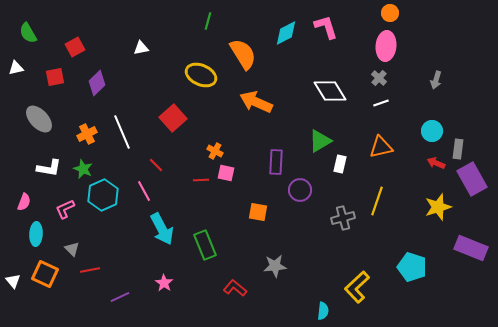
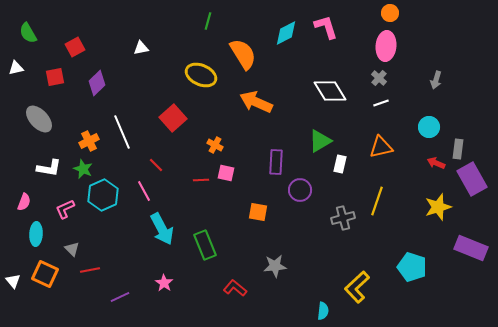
cyan circle at (432, 131): moved 3 px left, 4 px up
orange cross at (87, 134): moved 2 px right, 7 px down
orange cross at (215, 151): moved 6 px up
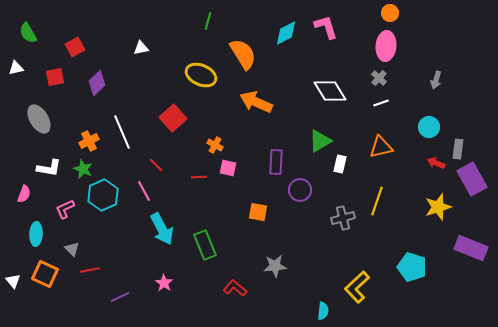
gray ellipse at (39, 119): rotated 12 degrees clockwise
pink square at (226, 173): moved 2 px right, 5 px up
red line at (201, 180): moved 2 px left, 3 px up
pink semicircle at (24, 202): moved 8 px up
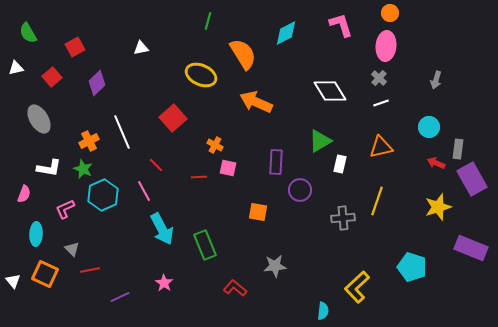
pink L-shape at (326, 27): moved 15 px right, 2 px up
red square at (55, 77): moved 3 px left; rotated 30 degrees counterclockwise
gray cross at (343, 218): rotated 10 degrees clockwise
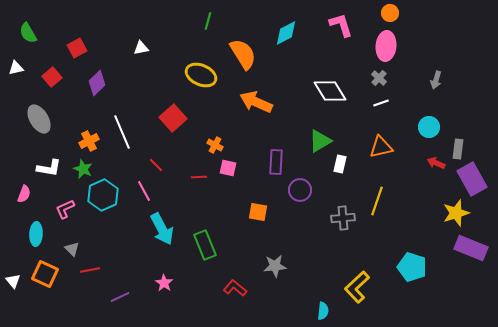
red square at (75, 47): moved 2 px right, 1 px down
yellow star at (438, 207): moved 18 px right, 6 px down
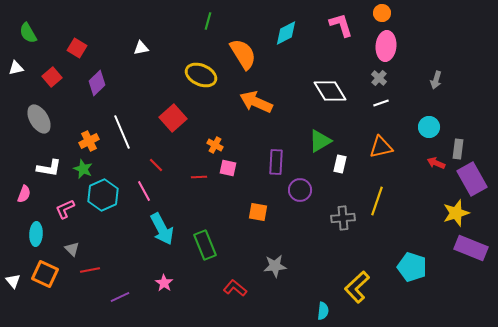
orange circle at (390, 13): moved 8 px left
red square at (77, 48): rotated 30 degrees counterclockwise
